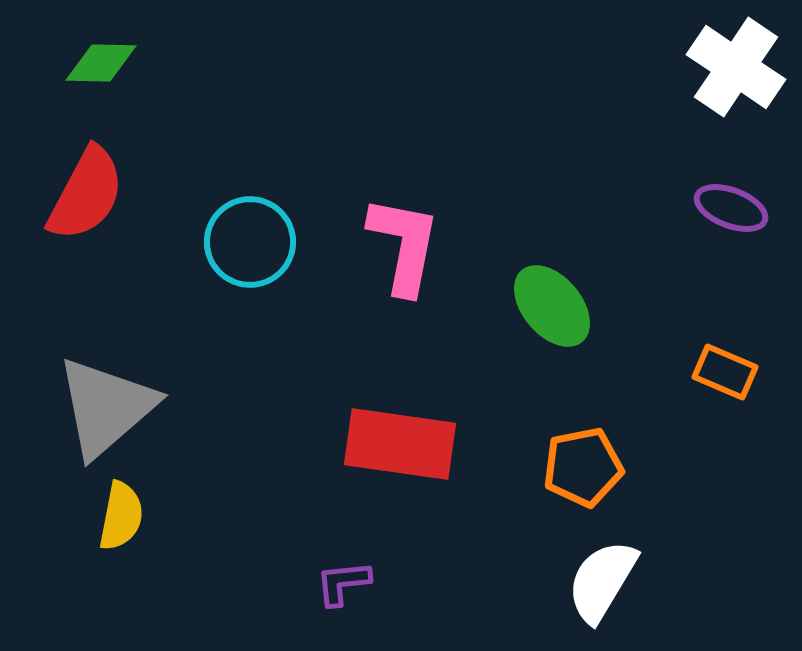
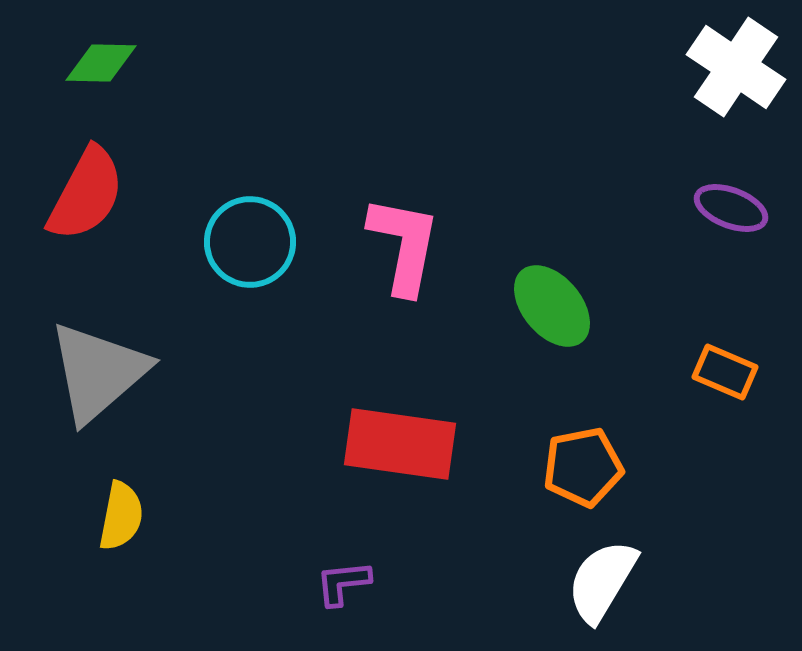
gray triangle: moved 8 px left, 35 px up
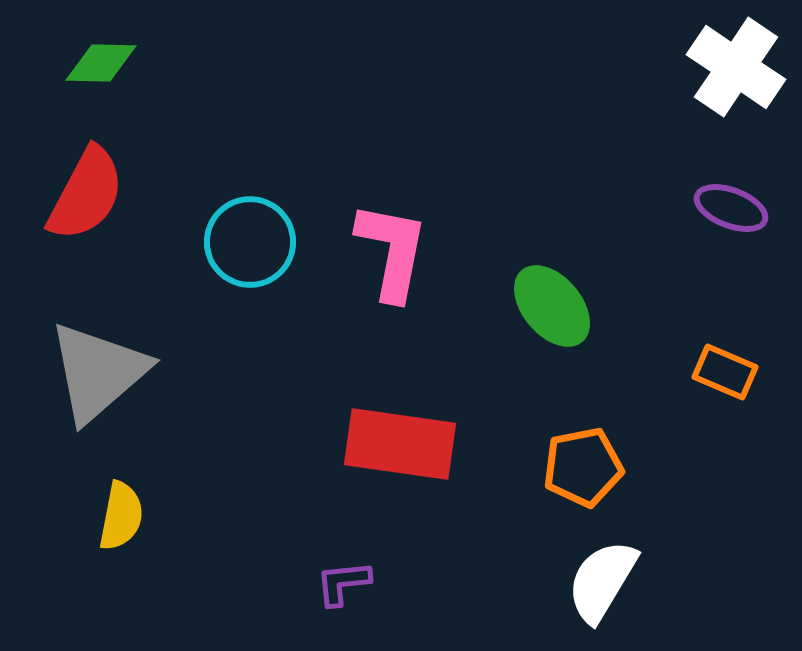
pink L-shape: moved 12 px left, 6 px down
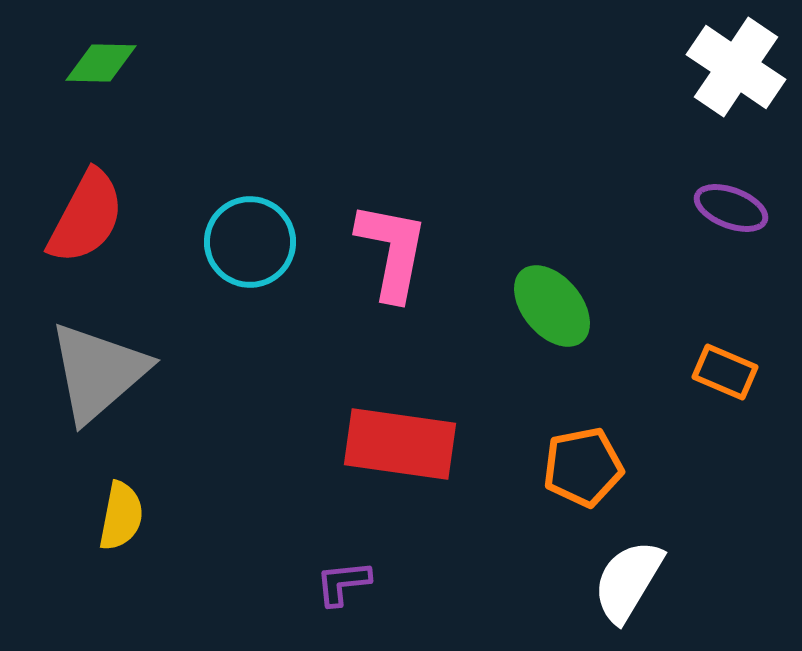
red semicircle: moved 23 px down
white semicircle: moved 26 px right
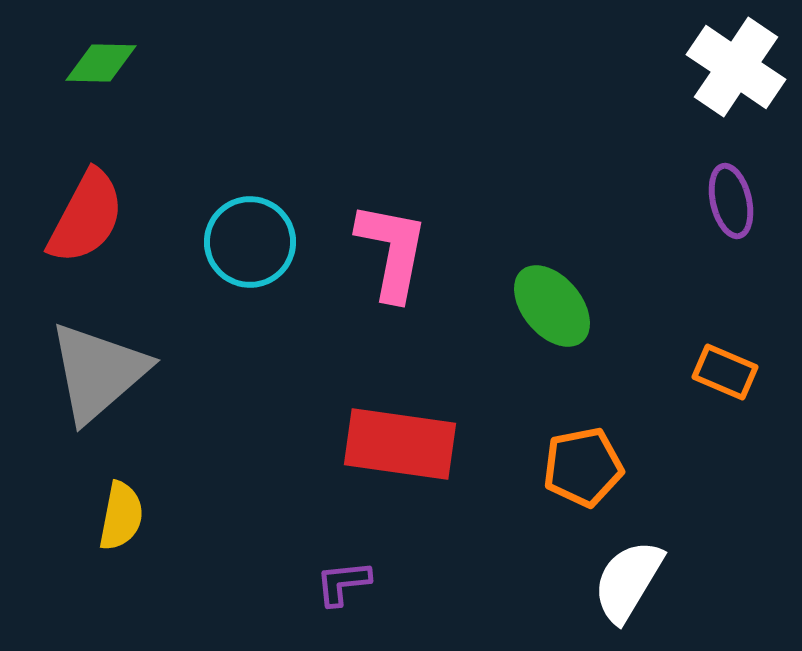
purple ellipse: moved 7 px up; rotated 56 degrees clockwise
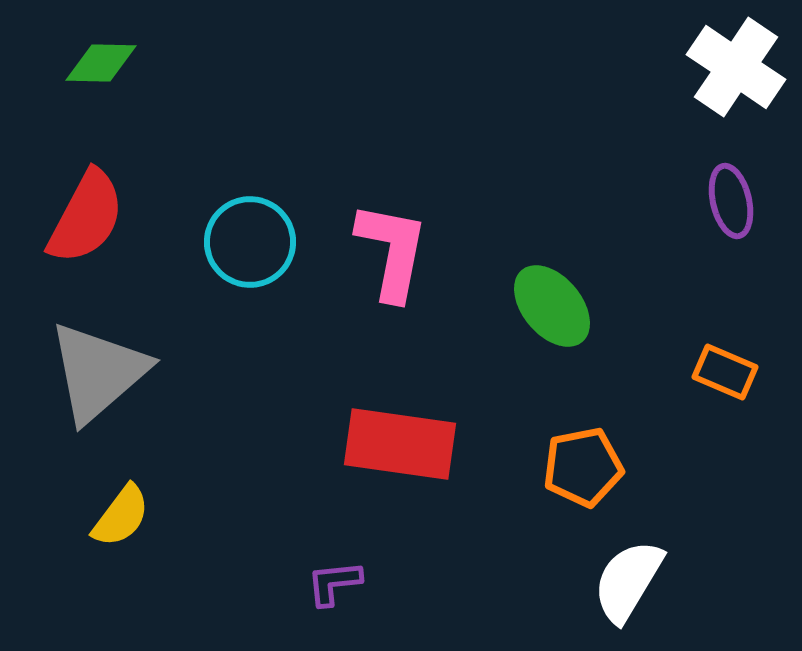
yellow semicircle: rotated 26 degrees clockwise
purple L-shape: moved 9 px left
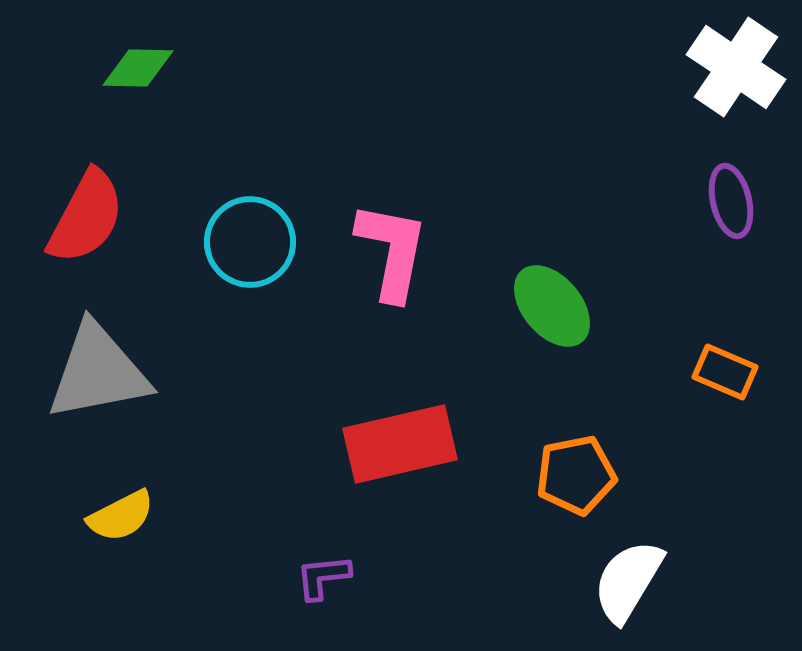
green diamond: moved 37 px right, 5 px down
gray triangle: rotated 30 degrees clockwise
red rectangle: rotated 21 degrees counterclockwise
orange pentagon: moved 7 px left, 8 px down
yellow semicircle: rotated 26 degrees clockwise
purple L-shape: moved 11 px left, 6 px up
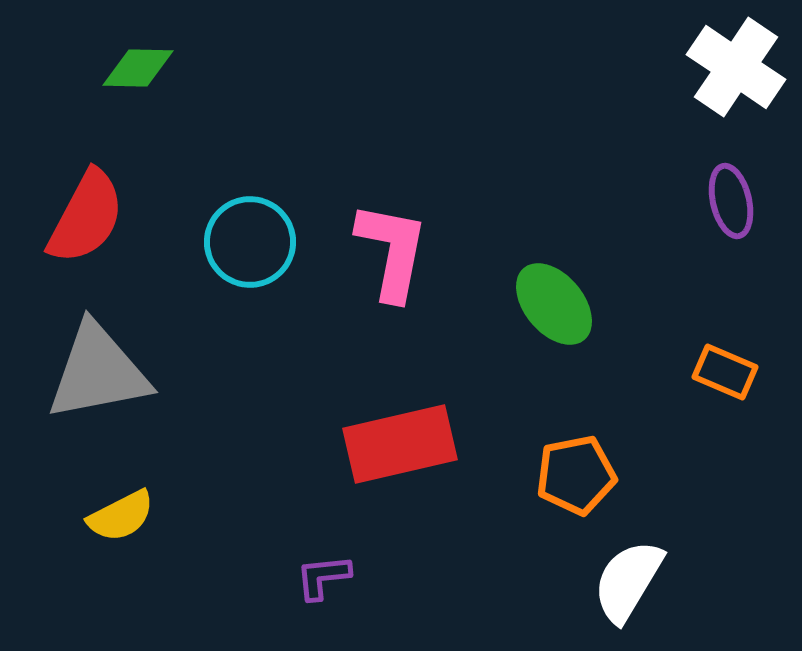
green ellipse: moved 2 px right, 2 px up
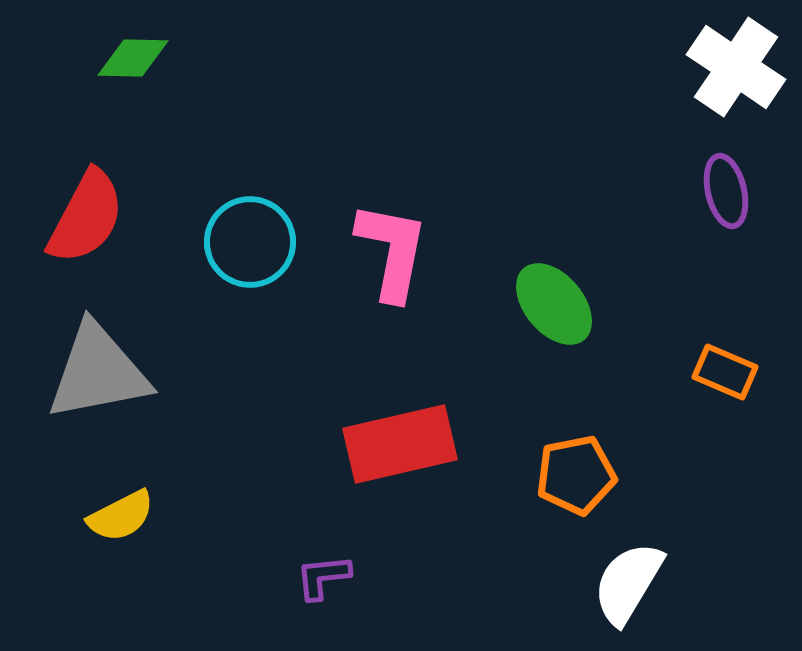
green diamond: moved 5 px left, 10 px up
purple ellipse: moved 5 px left, 10 px up
white semicircle: moved 2 px down
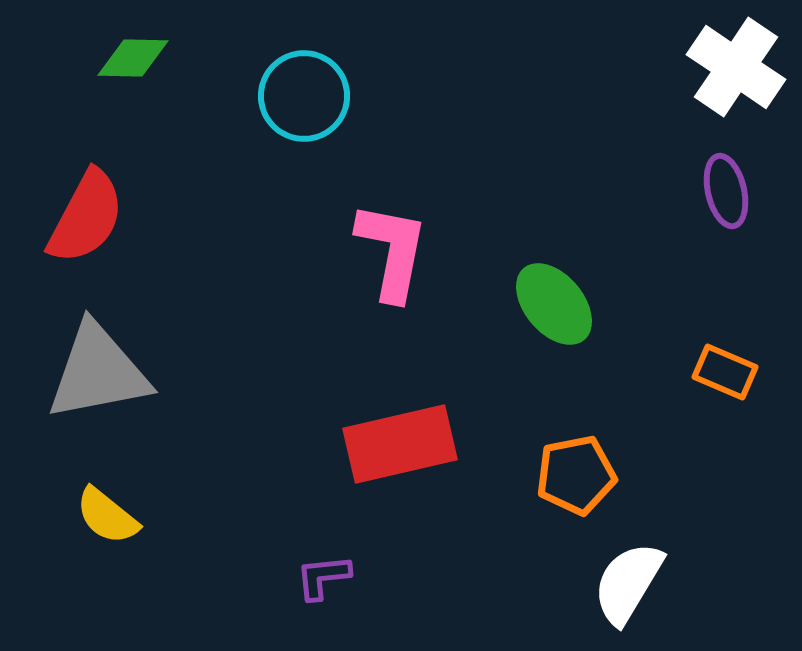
cyan circle: moved 54 px right, 146 px up
yellow semicircle: moved 14 px left; rotated 66 degrees clockwise
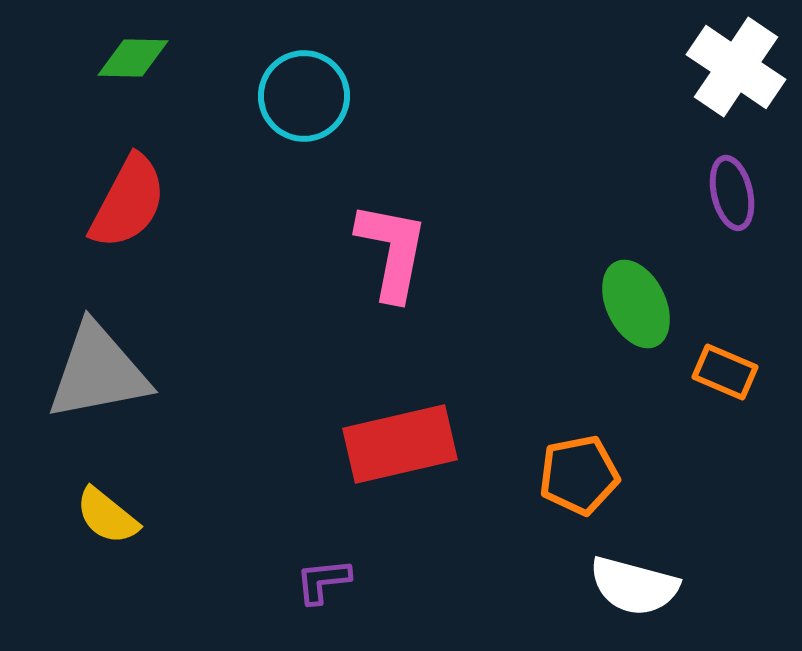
purple ellipse: moved 6 px right, 2 px down
red semicircle: moved 42 px right, 15 px up
green ellipse: moved 82 px right; rotated 14 degrees clockwise
orange pentagon: moved 3 px right
purple L-shape: moved 4 px down
white semicircle: moved 6 px right, 3 px down; rotated 106 degrees counterclockwise
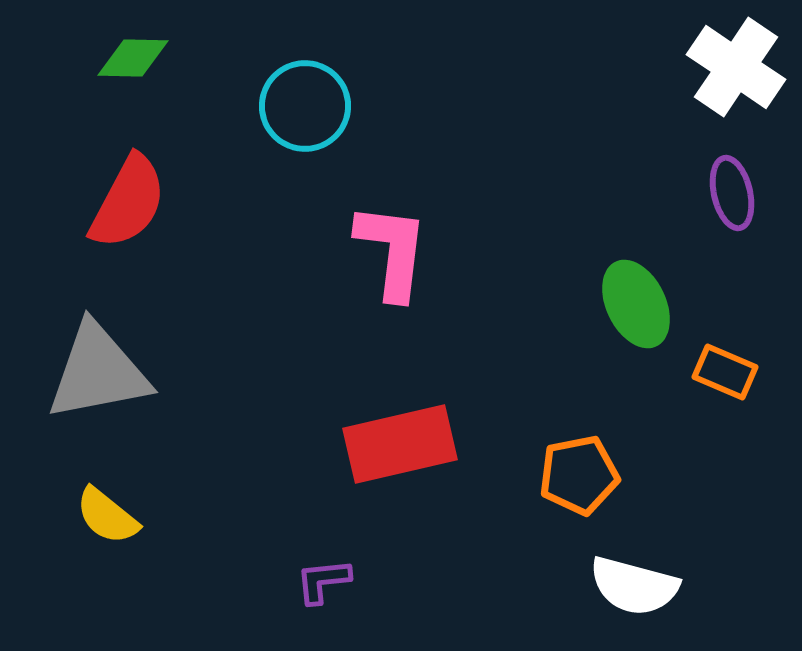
cyan circle: moved 1 px right, 10 px down
pink L-shape: rotated 4 degrees counterclockwise
